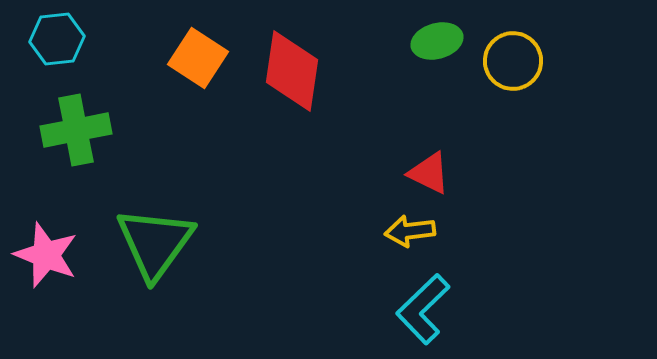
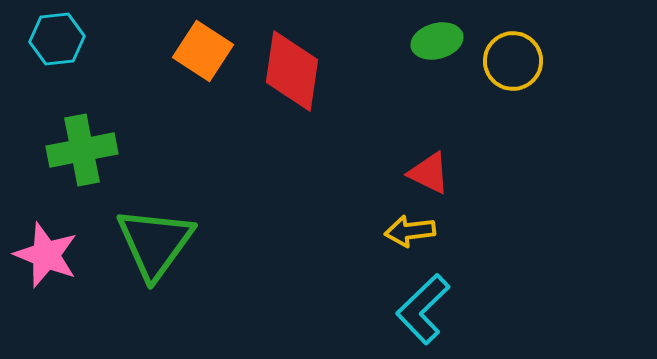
orange square: moved 5 px right, 7 px up
green cross: moved 6 px right, 20 px down
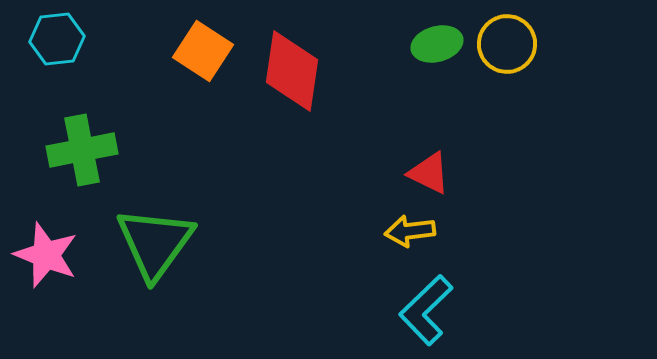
green ellipse: moved 3 px down
yellow circle: moved 6 px left, 17 px up
cyan L-shape: moved 3 px right, 1 px down
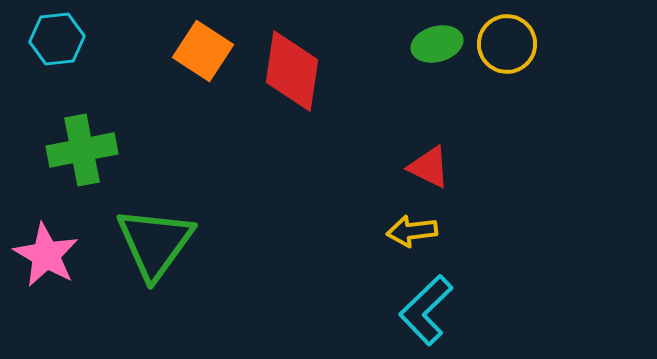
red triangle: moved 6 px up
yellow arrow: moved 2 px right
pink star: rotated 8 degrees clockwise
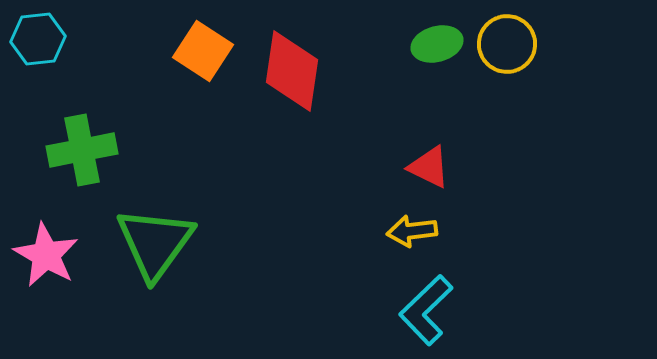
cyan hexagon: moved 19 px left
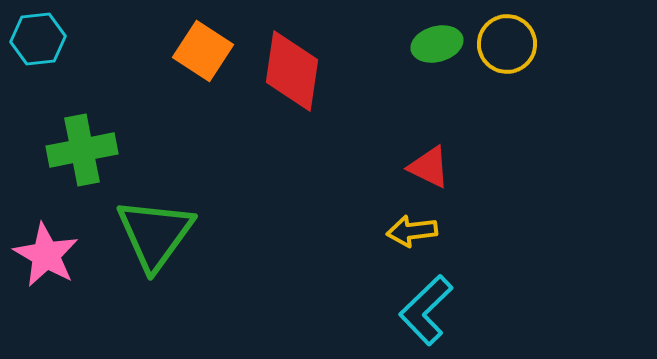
green triangle: moved 9 px up
